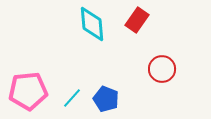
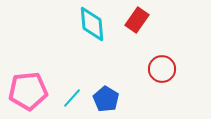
blue pentagon: rotated 10 degrees clockwise
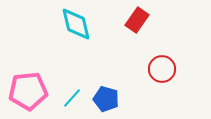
cyan diamond: moved 16 px left; rotated 9 degrees counterclockwise
blue pentagon: rotated 15 degrees counterclockwise
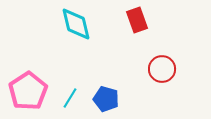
red rectangle: rotated 55 degrees counterclockwise
pink pentagon: rotated 27 degrees counterclockwise
cyan line: moved 2 px left; rotated 10 degrees counterclockwise
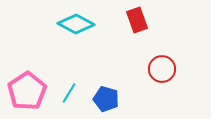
cyan diamond: rotated 48 degrees counterclockwise
pink pentagon: moved 1 px left
cyan line: moved 1 px left, 5 px up
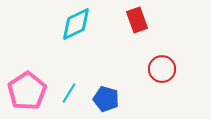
cyan diamond: rotated 54 degrees counterclockwise
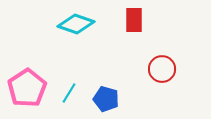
red rectangle: moved 3 px left; rotated 20 degrees clockwise
cyan diamond: rotated 45 degrees clockwise
pink pentagon: moved 3 px up
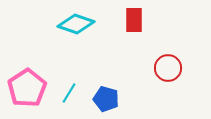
red circle: moved 6 px right, 1 px up
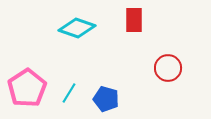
cyan diamond: moved 1 px right, 4 px down
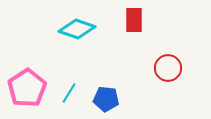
cyan diamond: moved 1 px down
blue pentagon: rotated 10 degrees counterclockwise
